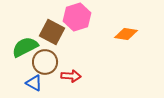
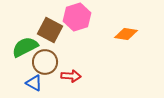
brown square: moved 2 px left, 2 px up
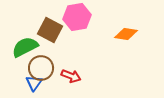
pink hexagon: rotated 8 degrees clockwise
brown circle: moved 4 px left, 6 px down
red arrow: rotated 18 degrees clockwise
blue triangle: rotated 36 degrees clockwise
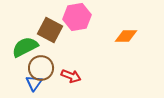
orange diamond: moved 2 px down; rotated 10 degrees counterclockwise
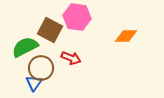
pink hexagon: rotated 16 degrees clockwise
red arrow: moved 18 px up
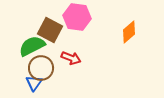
orange diamond: moved 3 px right, 4 px up; rotated 40 degrees counterclockwise
green semicircle: moved 7 px right, 1 px up
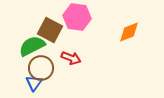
orange diamond: rotated 20 degrees clockwise
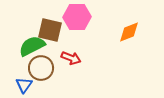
pink hexagon: rotated 8 degrees counterclockwise
brown square: rotated 15 degrees counterclockwise
blue triangle: moved 10 px left, 2 px down
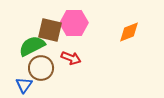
pink hexagon: moved 3 px left, 6 px down
